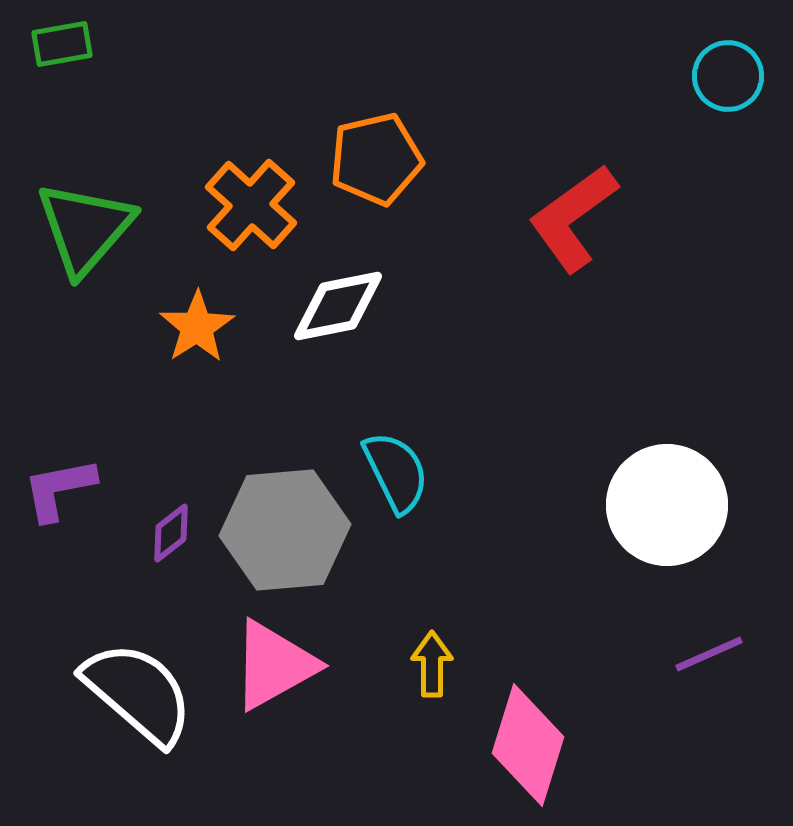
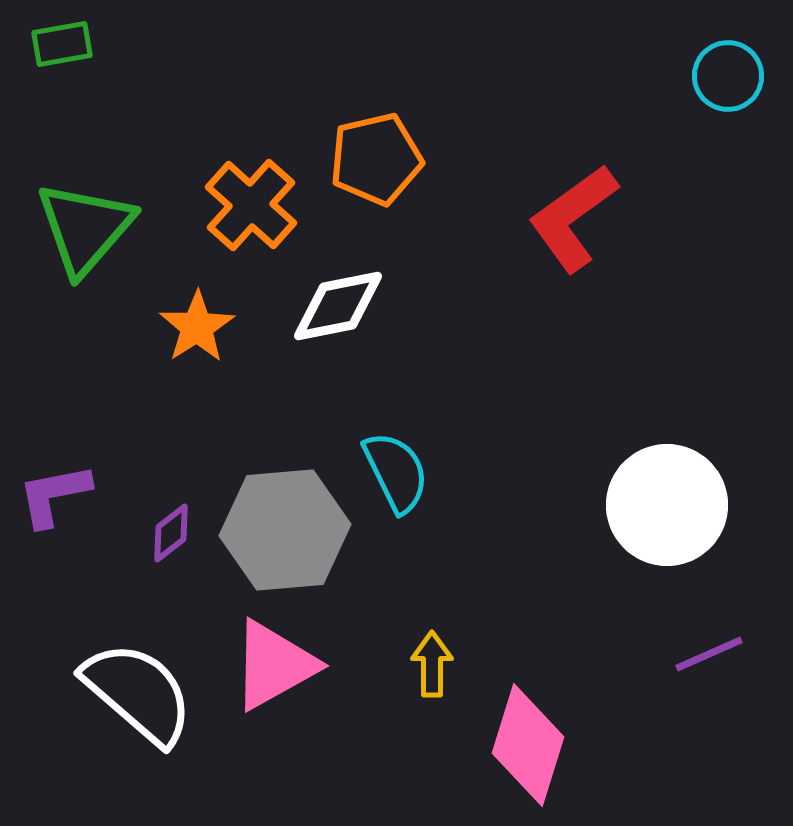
purple L-shape: moved 5 px left, 6 px down
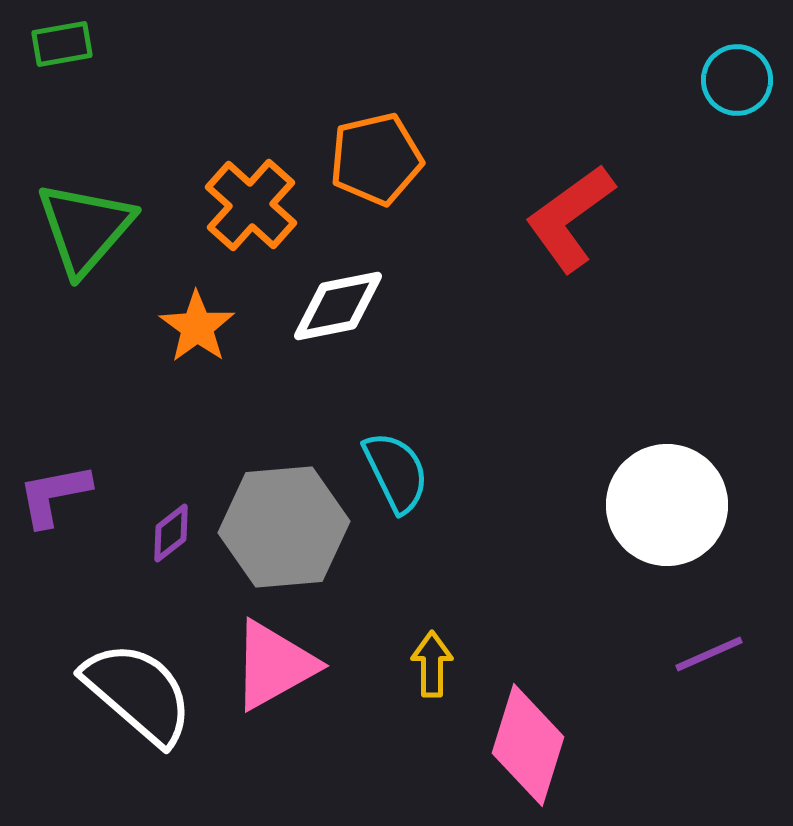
cyan circle: moved 9 px right, 4 px down
red L-shape: moved 3 px left
orange star: rotated 4 degrees counterclockwise
gray hexagon: moved 1 px left, 3 px up
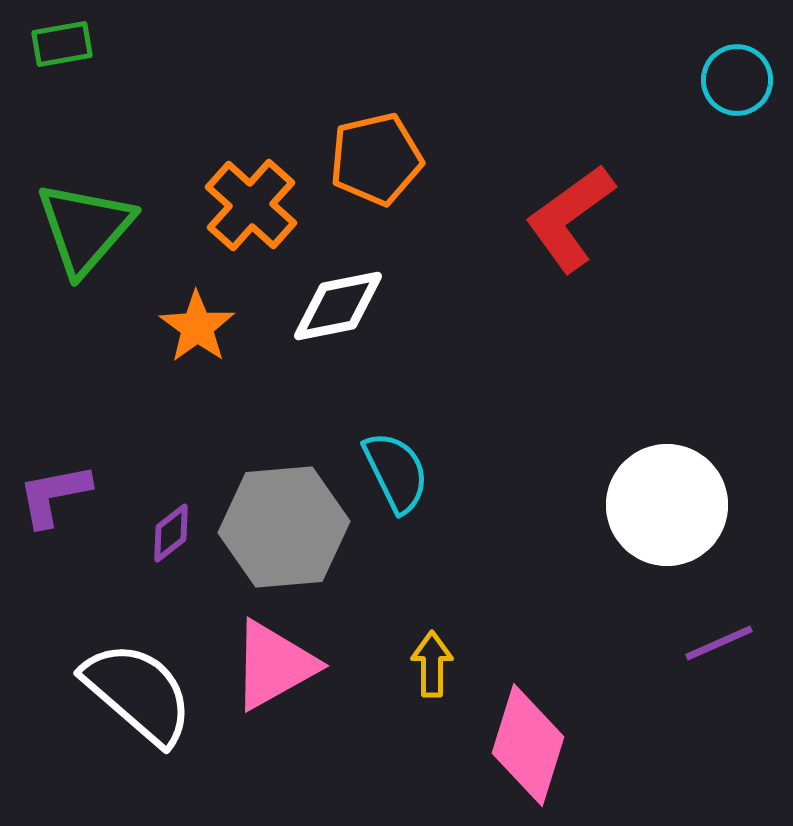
purple line: moved 10 px right, 11 px up
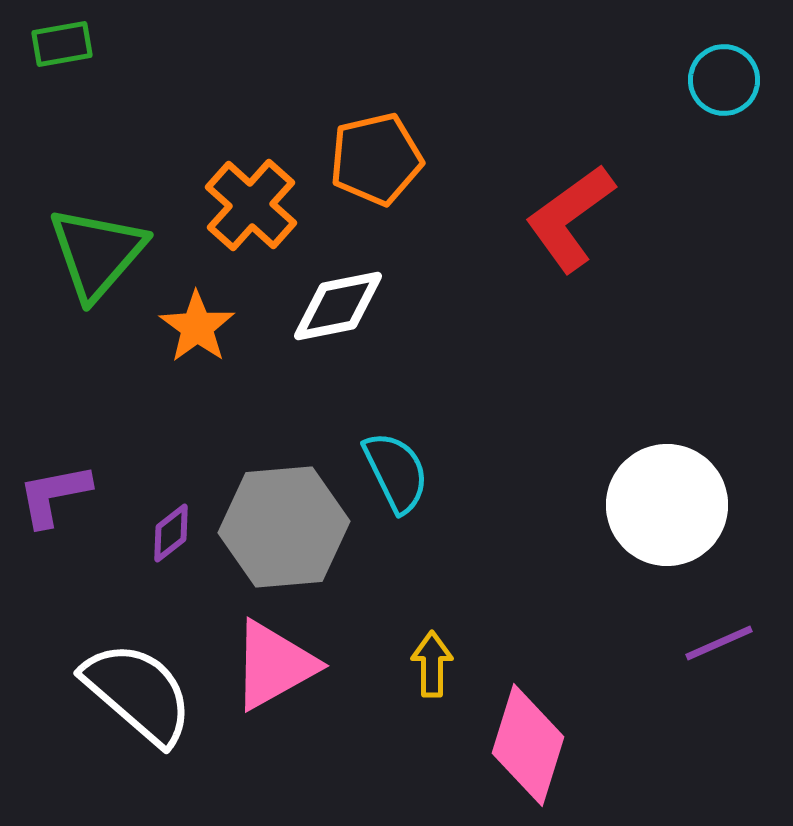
cyan circle: moved 13 px left
green triangle: moved 12 px right, 25 px down
